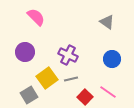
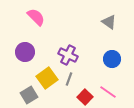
gray triangle: moved 2 px right
gray line: moved 2 px left; rotated 56 degrees counterclockwise
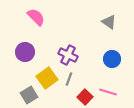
pink line: rotated 18 degrees counterclockwise
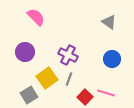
pink line: moved 2 px left, 1 px down
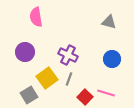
pink semicircle: rotated 144 degrees counterclockwise
gray triangle: rotated 21 degrees counterclockwise
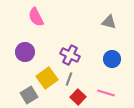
pink semicircle: rotated 18 degrees counterclockwise
purple cross: moved 2 px right
red square: moved 7 px left
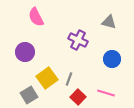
purple cross: moved 8 px right, 15 px up
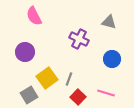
pink semicircle: moved 2 px left, 1 px up
purple cross: moved 1 px right, 1 px up
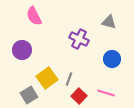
purple circle: moved 3 px left, 2 px up
red square: moved 1 px right, 1 px up
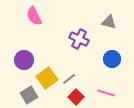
purple circle: moved 2 px right, 10 px down
gray line: rotated 32 degrees clockwise
red square: moved 3 px left, 1 px down
